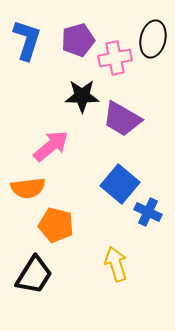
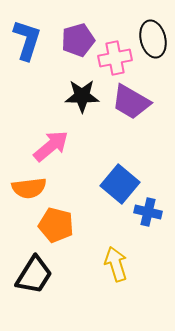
black ellipse: rotated 27 degrees counterclockwise
purple trapezoid: moved 9 px right, 17 px up
orange semicircle: moved 1 px right
blue cross: rotated 12 degrees counterclockwise
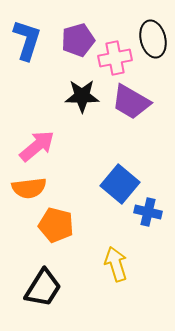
pink arrow: moved 14 px left
black trapezoid: moved 9 px right, 13 px down
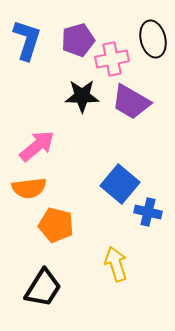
pink cross: moved 3 px left, 1 px down
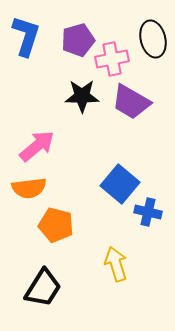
blue L-shape: moved 1 px left, 4 px up
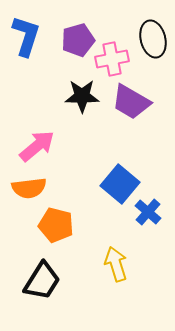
blue cross: rotated 28 degrees clockwise
black trapezoid: moved 1 px left, 7 px up
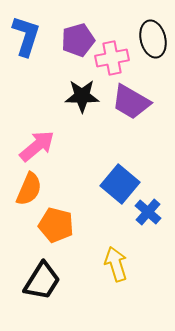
pink cross: moved 1 px up
orange semicircle: moved 1 px down; rotated 60 degrees counterclockwise
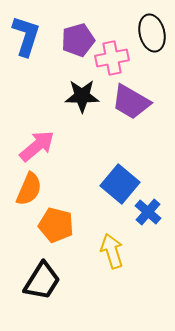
black ellipse: moved 1 px left, 6 px up
yellow arrow: moved 4 px left, 13 px up
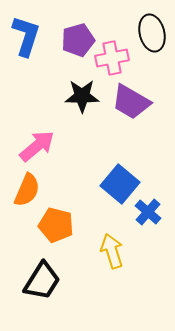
orange semicircle: moved 2 px left, 1 px down
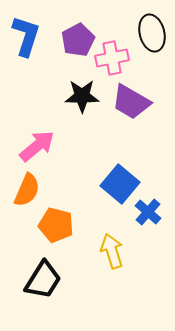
purple pentagon: rotated 12 degrees counterclockwise
black trapezoid: moved 1 px right, 1 px up
